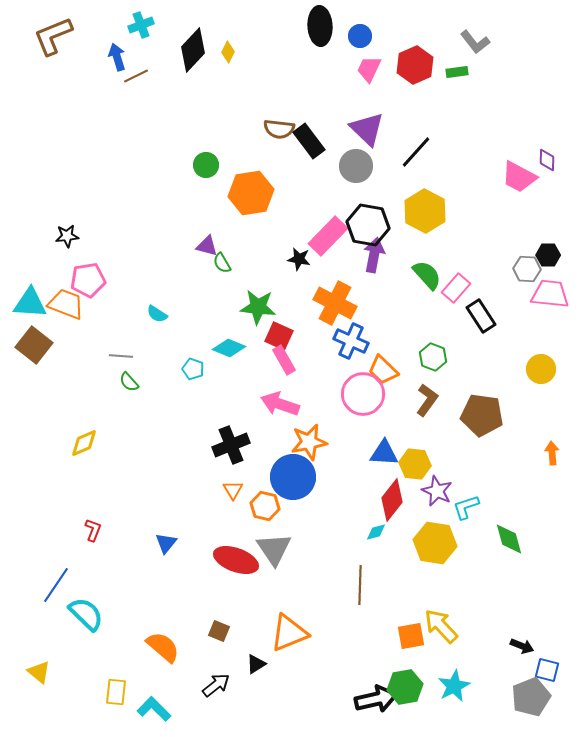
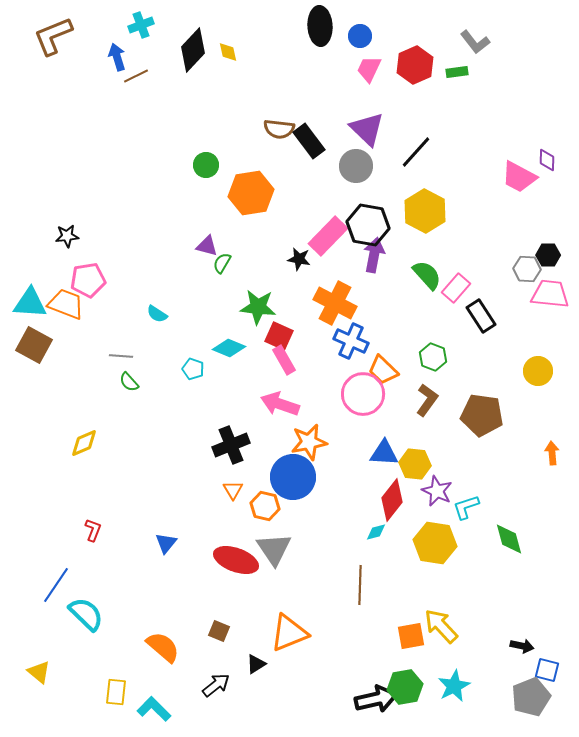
yellow diamond at (228, 52): rotated 40 degrees counterclockwise
green semicircle at (222, 263): rotated 60 degrees clockwise
brown square at (34, 345): rotated 9 degrees counterclockwise
yellow circle at (541, 369): moved 3 px left, 2 px down
black arrow at (522, 646): rotated 10 degrees counterclockwise
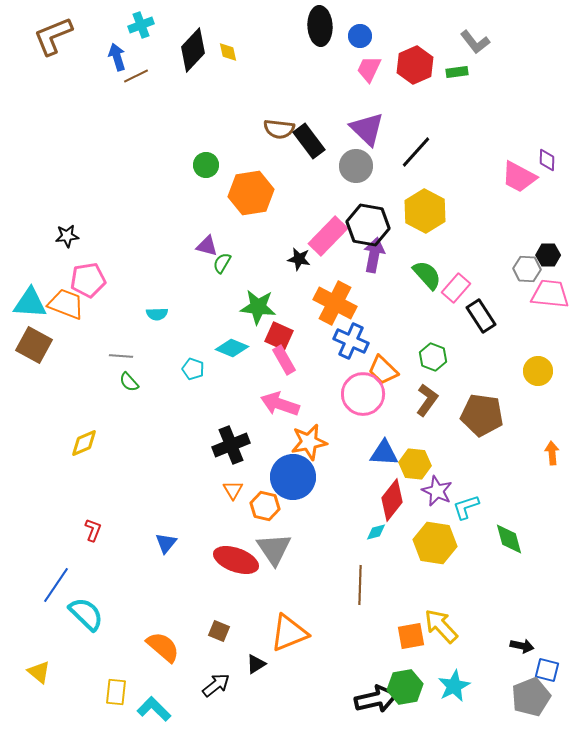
cyan semicircle at (157, 314): rotated 35 degrees counterclockwise
cyan diamond at (229, 348): moved 3 px right
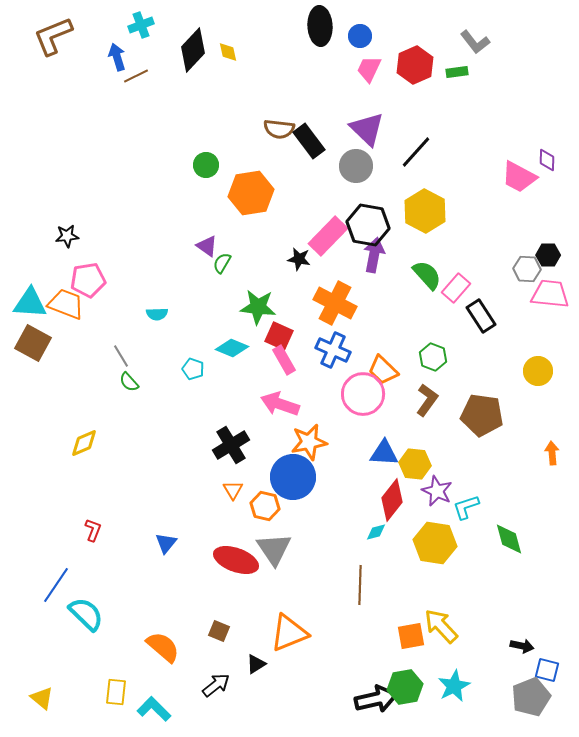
purple triangle at (207, 246): rotated 20 degrees clockwise
blue cross at (351, 341): moved 18 px left, 9 px down
brown square at (34, 345): moved 1 px left, 2 px up
gray line at (121, 356): rotated 55 degrees clockwise
black cross at (231, 445): rotated 9 degrees counterclockwise
yellow triangle at (39, 672): moved 3 px right, 26 px down
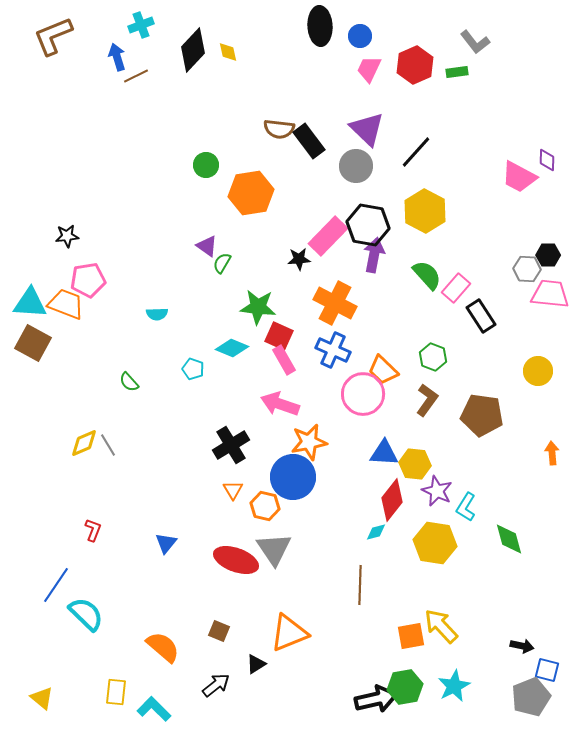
black star at (299, 259): rotated 15 degrees counterclockwise
gray line at (121, 356): moved 13 px left, 89 px down
cyan L-shape at (466, 507): rotated 40 degrees counterclockwise
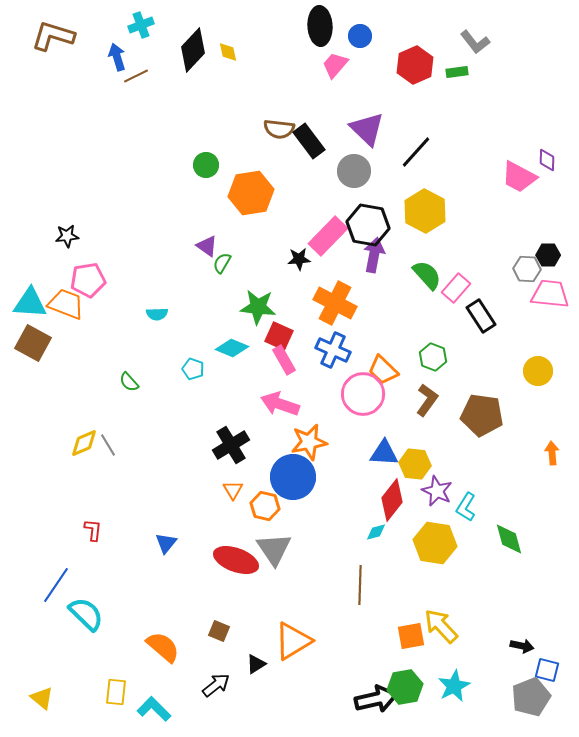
brown L-shape at (53, 36): rotated 39 degrees clockwise
pink trapezoid at (369, 69): moved 34 px left, 4 px up; rotated 16 degrees clockwise
gray circle at (356, 166): moved 2 px left, 5 px down
red L-shape at (93, 530): rotated 15 degrees counterclockwise
orange triangle at (289, 633): moved 4 px right, 8 px down; rotated 9 degrees counterclockwise
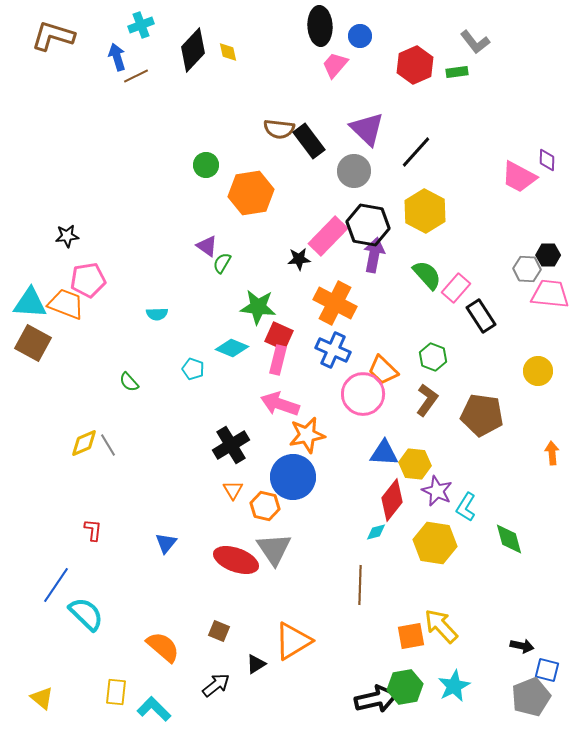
pink rectangle at (284, 360): moved 6 px left; rotated 44 degrees clockwise
orange star at (309, 442): moved 2 px left, 7 px up
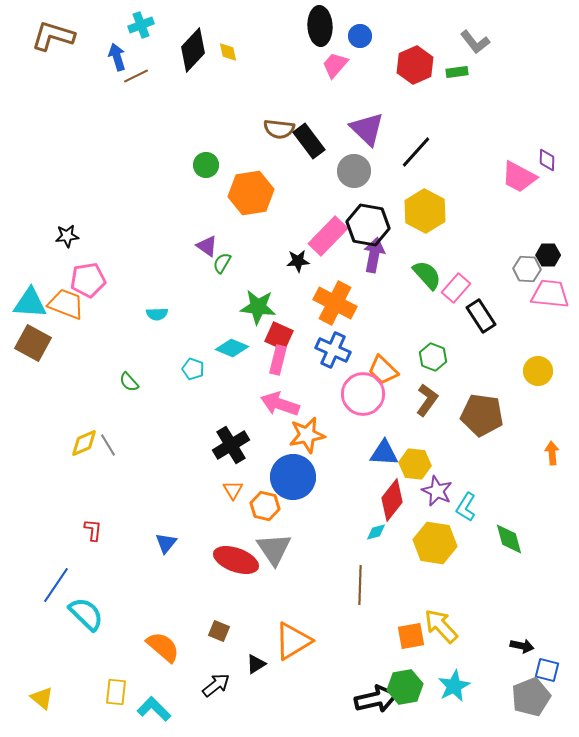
black star at (299, 259): moved 1 px left, 2 px down
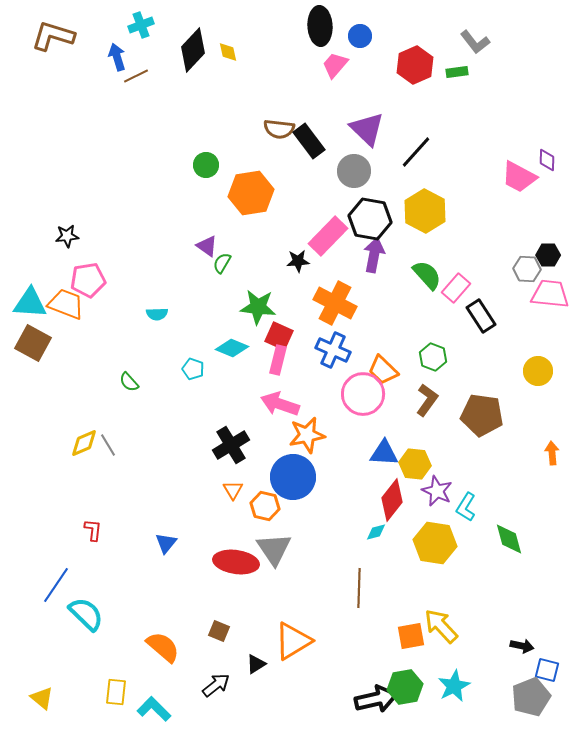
black hexagon at (368, 225): moved 2 px right, 6 px up
red ellipse at (236, 560): moved 2 px down; rotated 12 degrees counterclockwise
brown line at (360, 585): moved 1 px left, 3 px down
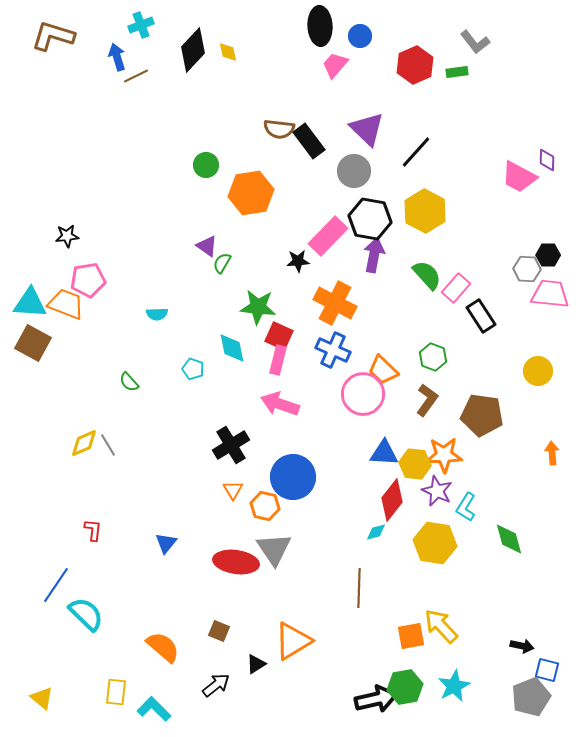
cyan diamond at (232, 348): rotated 56 degrees clockwise
orange star at (307, 435): moved 137 px right, 20 px down; rotated 9 degrees clockwise
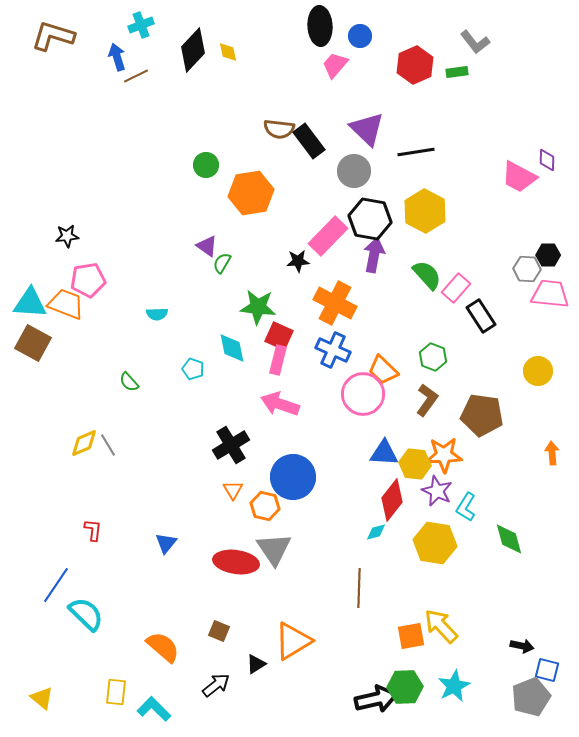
black line at (416, 152): rotated 39 degrees clockwise
green hexagon at (405, 687): rotated 8 degrees clockwise
